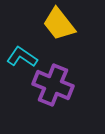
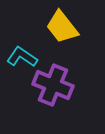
yellow trapezoid: moved 3 px right, 3 px down
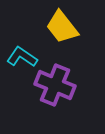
purple cross: moved 2 px right
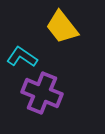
purple cross: moved 13 px left, 8 px down
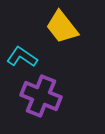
purple cross: moved 1 px left, 3 px down
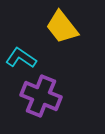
cyan L-shape: moved 1 px left, 1 px down
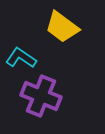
yellow trapezoid: rotated 15 degrees counterclockwise
